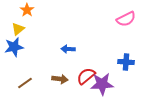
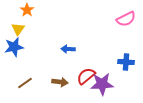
yellow triangle: rotated 16 degrees counterclockwise
brown arrow: moved 3 px down
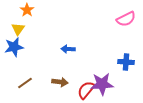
red semicircle: moved 14 px down; rotated 12 degrees counterclockwise
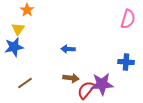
pink semicircle: moved 2 px right; rotated 48 degrees counterclockwise
brown arrow: moved 11 px right, 4 px up
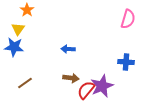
blue star: rotated 18 degrees clockwise
purple star: moved 2 px down; rotated 20 degrees counterclockwise
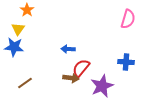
red semicircle: moved 5 px left, 22 px up
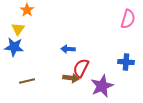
red semicircle: rotated 12 degrees counterclockwise
brown line: moved 2 px right, 2 px up; rotated 21 degrees clockwise
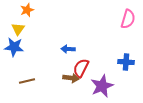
orange star: rotated 16 degrees clockwise
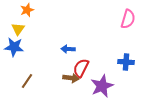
brown line: rotated 42 degrees counterclockwise
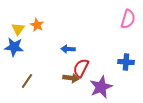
orange star: moved 10 px right, 15 px down; rotated 24 degrees counterclockwise
purple star: moved 1 px left, 1 px down
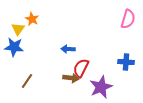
orange star: moved 5 px left, 6 px up
